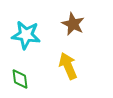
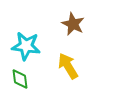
cyan star: moved 11 px down
yellow arrow: rotated 8 degrees counterclockwise
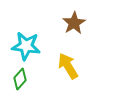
brown star: moved 1 px right, 1 px up; rotated 15 degrees clockwise
green diamond: rotated 50 degrees clockwise
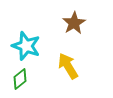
cyan star: rotated 12 degrees clockwise
green diamond: rotated 10 degrees clockwise
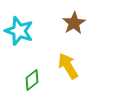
cyan star: moved 7 px left, 15 px up
green diamond: moved 12 px right, 1 px down
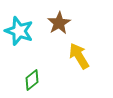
brown star: moved 15 px left
yellow arrow: moved 11 px right, 10 px up
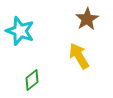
brown star: moved 28 px right, 4 px up
cyan star: moved 1 px right
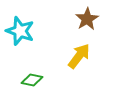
yellow arrow: rotated 68 degrees clockwise
green diamond: rotated 50 degrees clockwise
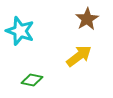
yellow arrow: rotated 16 degrees clockwise
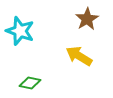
yellow arrow: rotated 112 degrees counterclockwise
green diamond: moved 2 px left, 3 px down
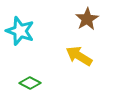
green diamond: rotated 15 degrees clockwise
